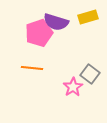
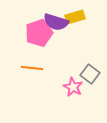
yellow rectangle: moved 13 px left
pink star: rotated 12 degrees counterclockwise
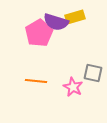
pink pentagon: rotated 12 degrees counterclockwise
orange line: moved 4 px right, 13 px down
gray square: moved 3 px right, 1 px up; rotated 24 degrees counterclockwise
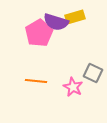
gray square: rotated 12 degrees clockwise
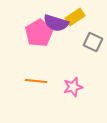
yellow rectangle: rotated 18 degrees counterclockwise
purple semicircle: moved 1 px down
gray square: moved 31 px up
pink star: rotated 30 degrees clockwise
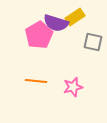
pink pentagon: moved 2 px down
gray square: rotated 12 degrees counterclockwise
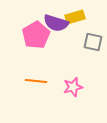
yellow rectangle: rotated 18 degrees clockwise
pink pentagon: moved 3 px left
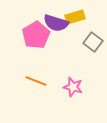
gray square: rotated 24 degrees clockwise
orange line: rotated 15 degrees clockwise
pink star: rotated 30 degrees clockwise
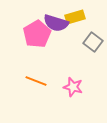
pink pentagon: moved 1 px right, 1 px up
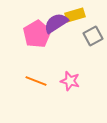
yellow rectangle: moved 2 px up
purple semicircle: rotated 130 degrees clockwise
gray square: moved 6 px up; rotated 24 degrees clockwise
pink star: moved 3 px left, 6 px up
